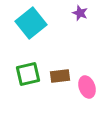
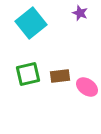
pink ellipse: rotated 35 degrees counterclockwise
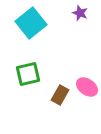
brown rectangle: moved 19 px down; rotated 54 degrees counterclockwise
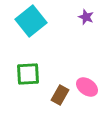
purple star: moved 6 px right, 4 px down
cyan square: moved 2 px up
green square: rotated 10 degrees clockwise
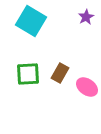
purple star: rotated 21 degrees clockwise
cyan square: rotated 20 degrees counterclockwise
brown rectangle: moved 22 px up
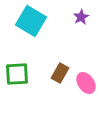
purple star: moved 5 px left
green square: moved 11 px left
pink ellipse: moved 1 px left, 4 px up; rotated 20 degrees clockwise
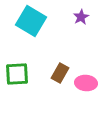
pink ellipse: rotated 50 degrees counterclockwise
